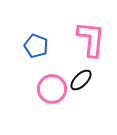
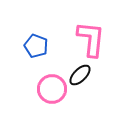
black ellipse: moved 1 px left, 5 px up
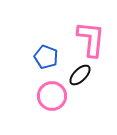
blue pentagon: moved 10 px right, 11 px down
pink circle: moved 7 px down
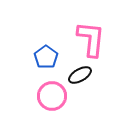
blue pentagon: rotated 15 degrees clockwise
black ellipse: rotated 15 degrees clockwise
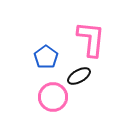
black ellipse: moved 1 px left, 1 px down
pink circle: moved 1 px right, 1 px down
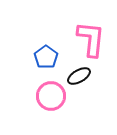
pink circle: moved 2 px left, 1 px up
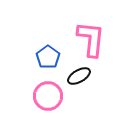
blue pentagon: moved 2 px right
pink circle: moved 3 px left
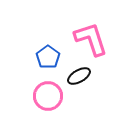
pink L-shape: rotated 24 degrees counterclockwise
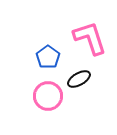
pink L-shape: moved 1 px left, 1 px up
black ellipse: moved 3 px down
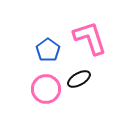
blue pentagon: moved 7 px up
pink circle: moved 2 px left, 7 px up
